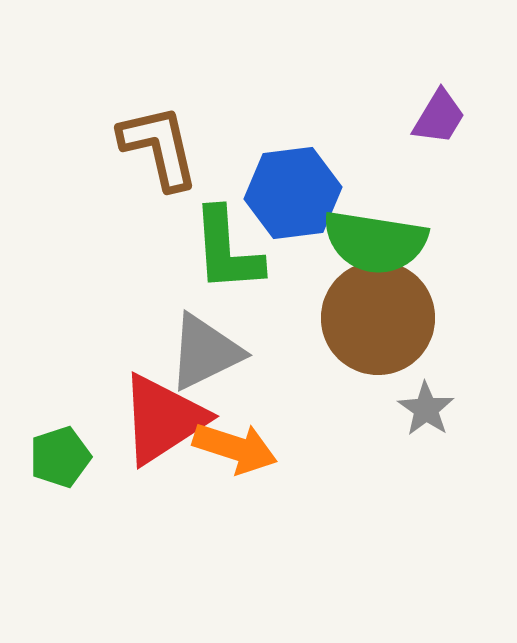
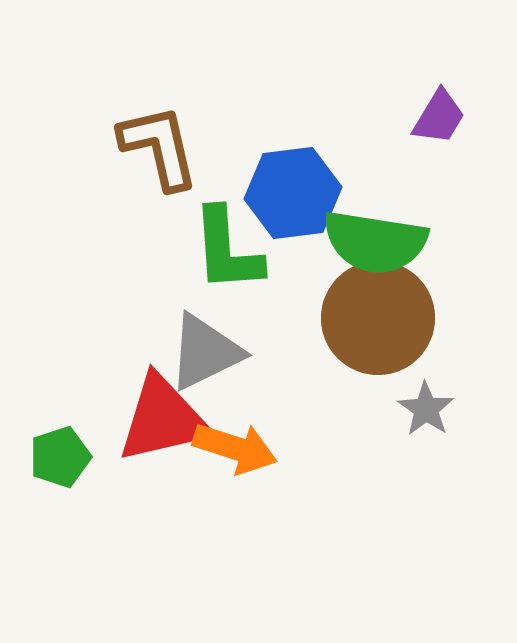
red triangle: rotated 20 degrees clockwise
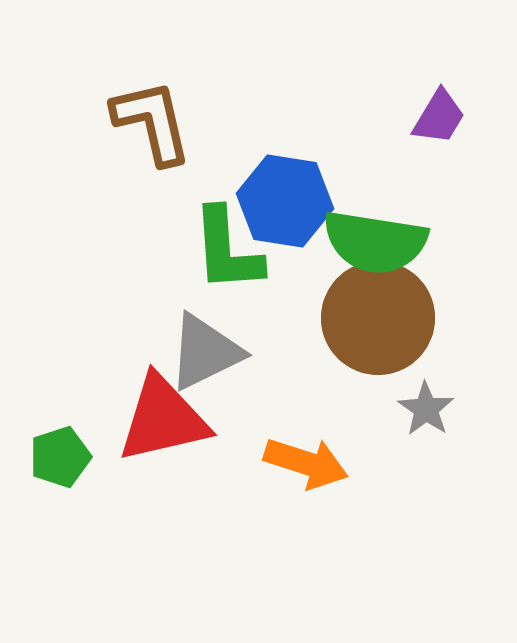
brown L-shape: moved 7 px left, 25 px up
blue hexagon: moved 8 px left, 8 px down; rotated 16 degrees clockwise
orange arrow: moved 71 px right, 15 px down
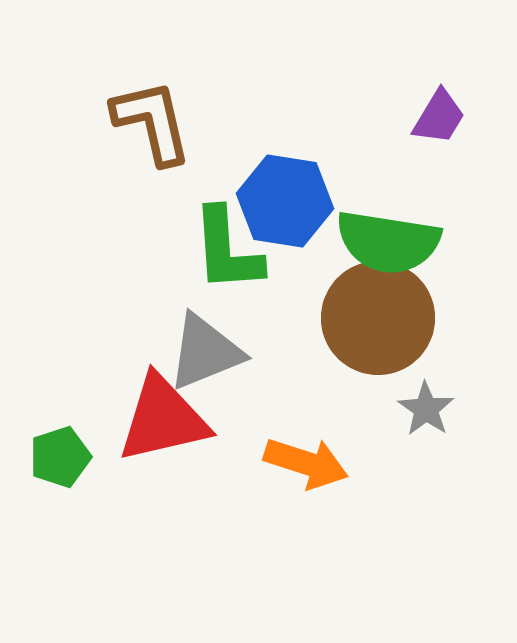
green semicircle: moved 13 px right
gray triangle: rotated 4 degrees clockwise
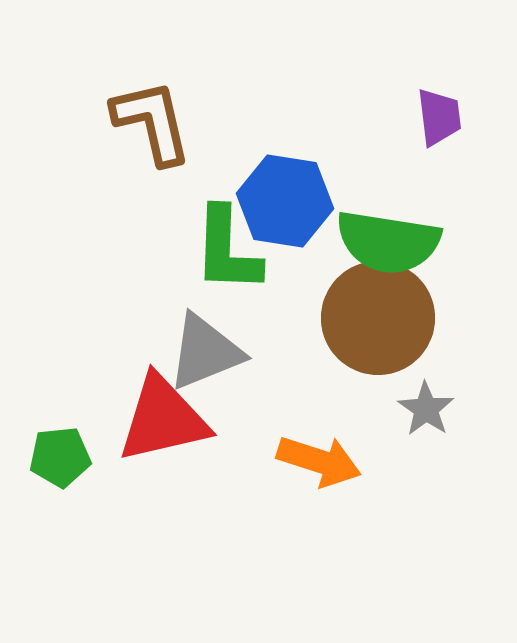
purple trapezoid: rotated 38 degrees counterclockwise
green L-shape: rotated 6 degrees clockwise
green pentagon: rotated 12 degrees clockwise
orange arrow: moved 13 px right, 2 px up
